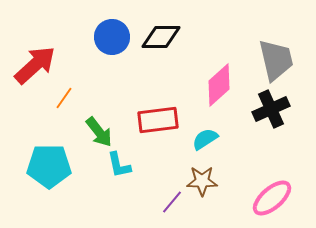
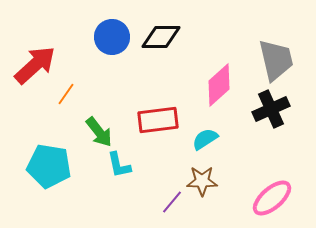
orange line: moved 2 px right, 4 px up
cyan pentagon: rotated 9 degrees clockwise
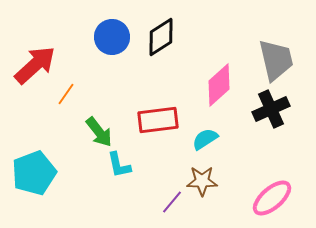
black diamond: rotated 33 degrees counterclockwise
cyan pentagon: moved 15 px left, 7 px down; rotated 30 degrees counterclockwise
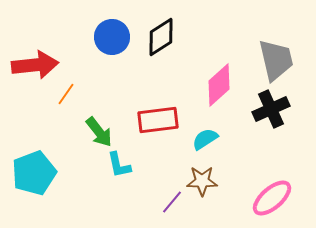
red arrow: rotated 36 degrees clockwise
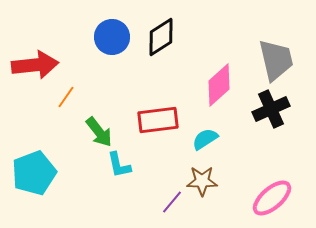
orange line: moved 3 px down
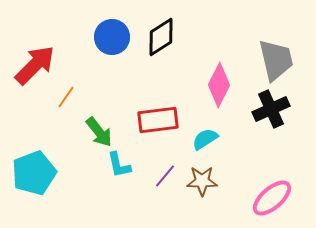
red arrow: rotated 39 degrees counterclockwise
pink diamond: rotated 21 degrees counterclockwise
purple line: moved 7 px left, 26 px up
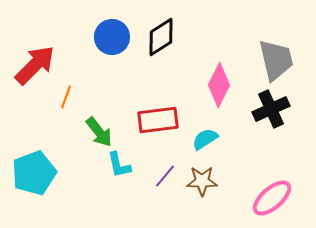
orange line: rotated 15 degrees counterclockwise
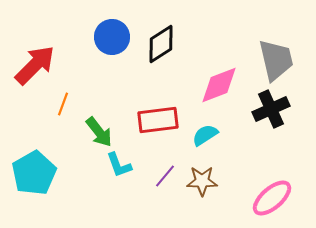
black diamond: moved 7 px down
pink diamond: rotated 42 degrees clockwise
orange line: moved 3 px left, 7 px down
cyan semicircle: moved 4 px up
cyan L-shape: rotated 8 degrees counterclockwise
cyan pentagon: rotated 9 degrees counterclockwise
